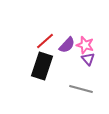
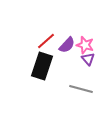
red line: moved 1 px right
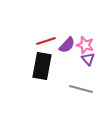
red line: rotated 24 degrees clockwise
black rectangle: rotated 8 degrees counterclockwise
